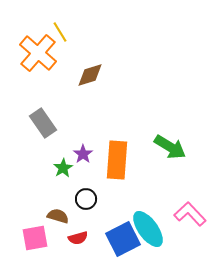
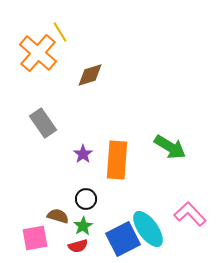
green star: moved 20 px right, 58 px down
red semicircle: moved 8 px down
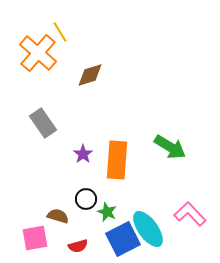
green star: moved 24 px right, 14 px up; rotated 18 degrees counterclockwise
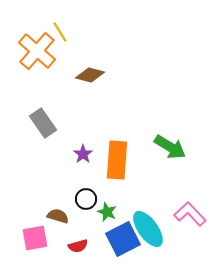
orange cross: moved 1 px left, 2 px up
brown diamond: rotated 32 degrees clockwise
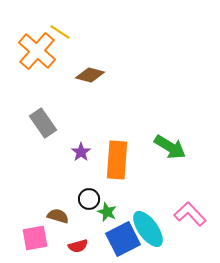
yellow line: rotated 25 degrees counterclockwise
purple star: moved 2 px left, 2 px up
black circle: moved 3 px right
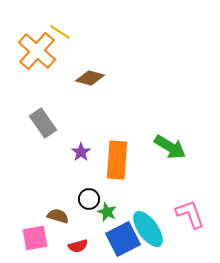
brown diamond: moved 3 px down
pink L-shape: rotated 24 degrees clockwise
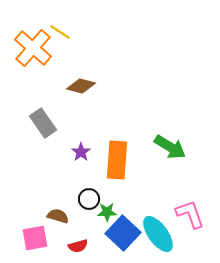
orange cross: moved 4 px left, 3 px up
brown diamond: moved 9 px left, 8 px down
green star: rotated 24 degrees counterclockwise
cyan ellipse: moved 10 px right, 5 px down
blue square: moved 6 px up; rotated 20 degrees counterclockwise
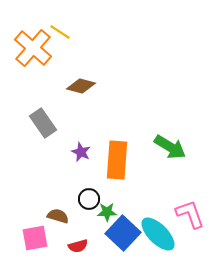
purple star: rotated 12 degrees counterclockwise
cyan ellipse: rotated 9 degrees counterclockwise
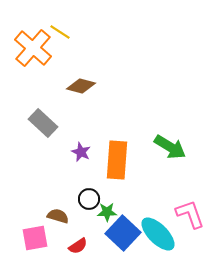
gray rectangle: rotated 12 degrees counterclockwise
red semicircle: rotated 18 degrees counterclockwise
